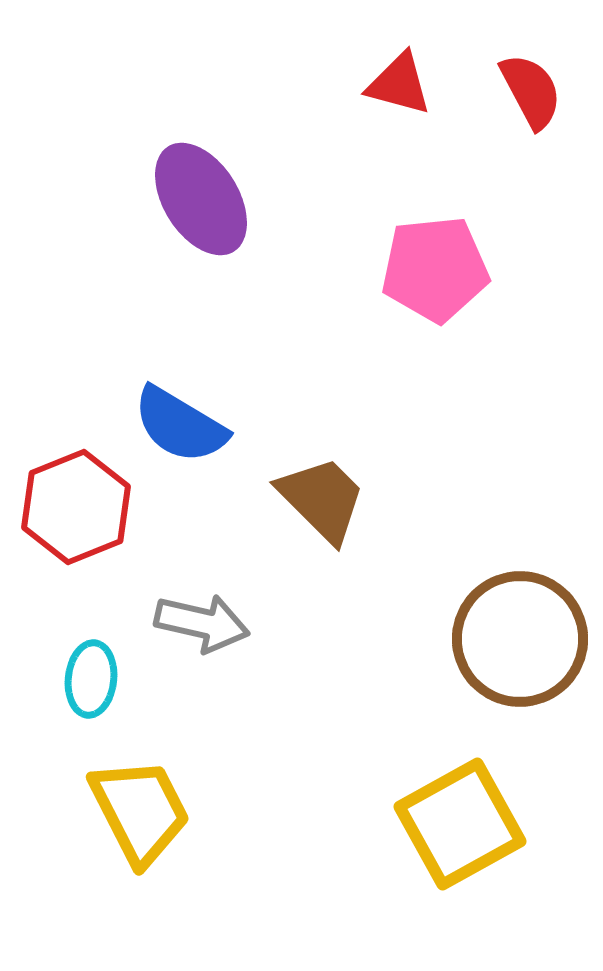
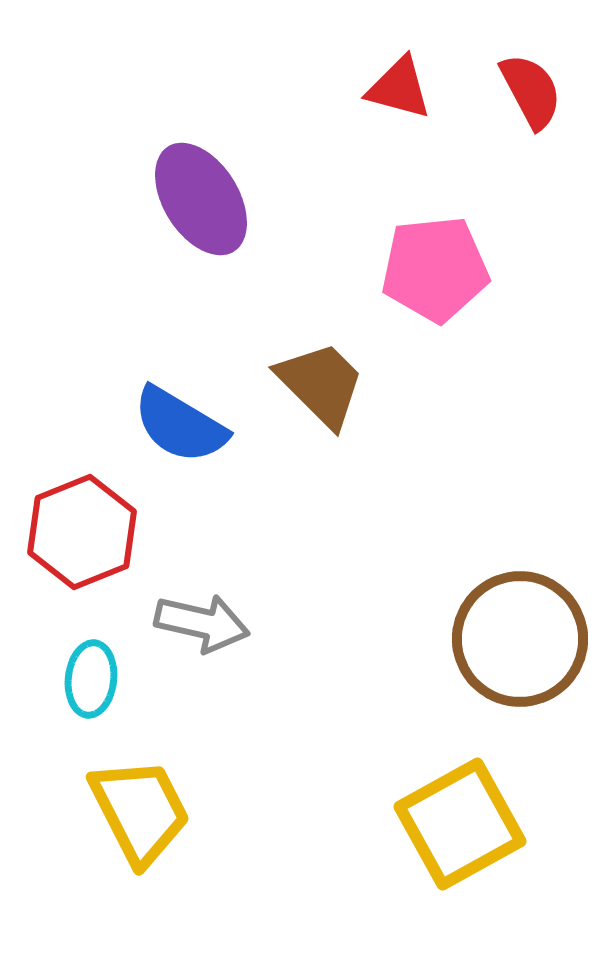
red triangle: moved 4 px down
brown trapezoid: moved 1 px left, 115 px up
red hexagon: moved 6 px right, 25 px down
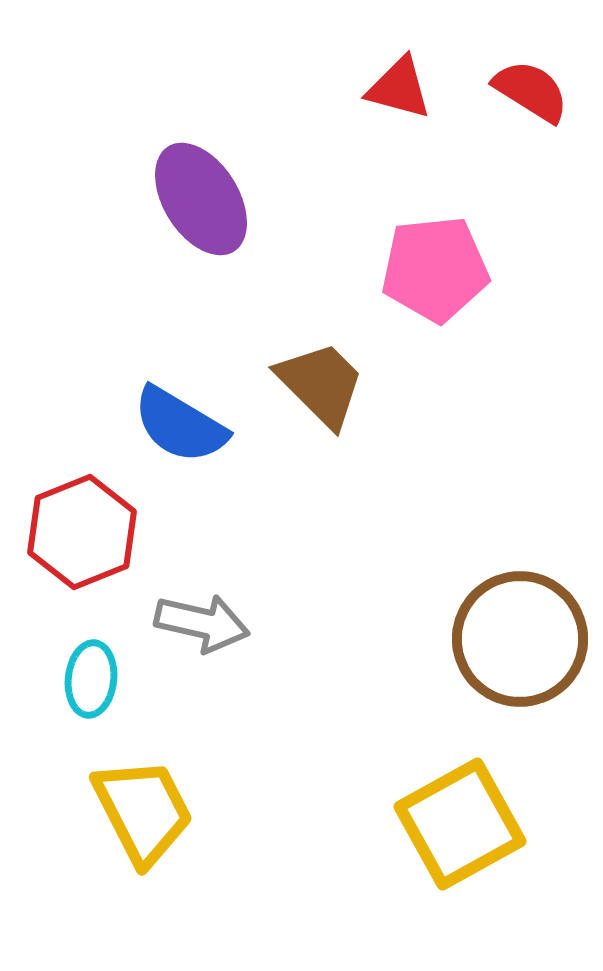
red semicircle: rotated 30 degrees counterclockwise
yellow trapezoid: moved 3 px right
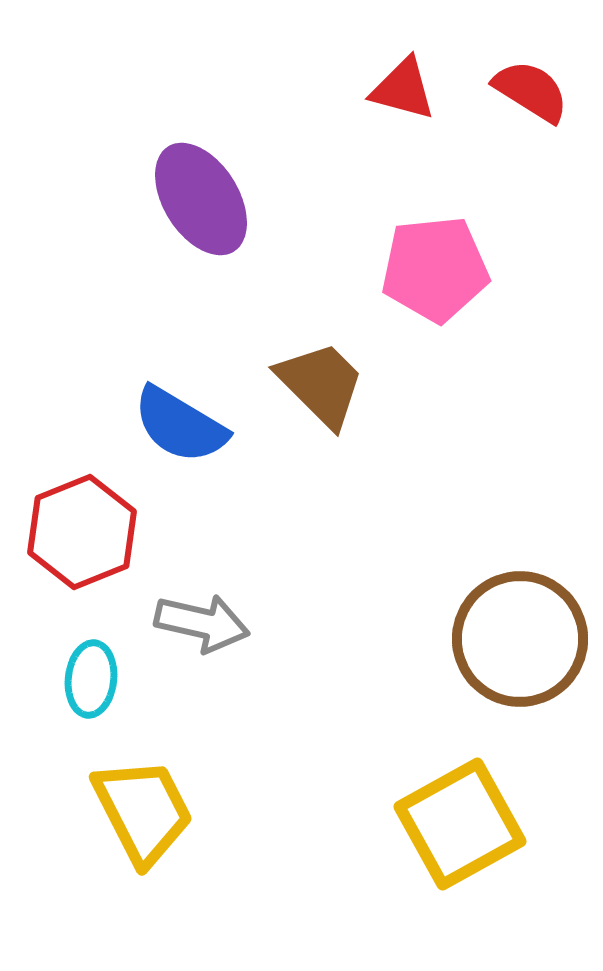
red triangle: moved 4 px right, 1 px down
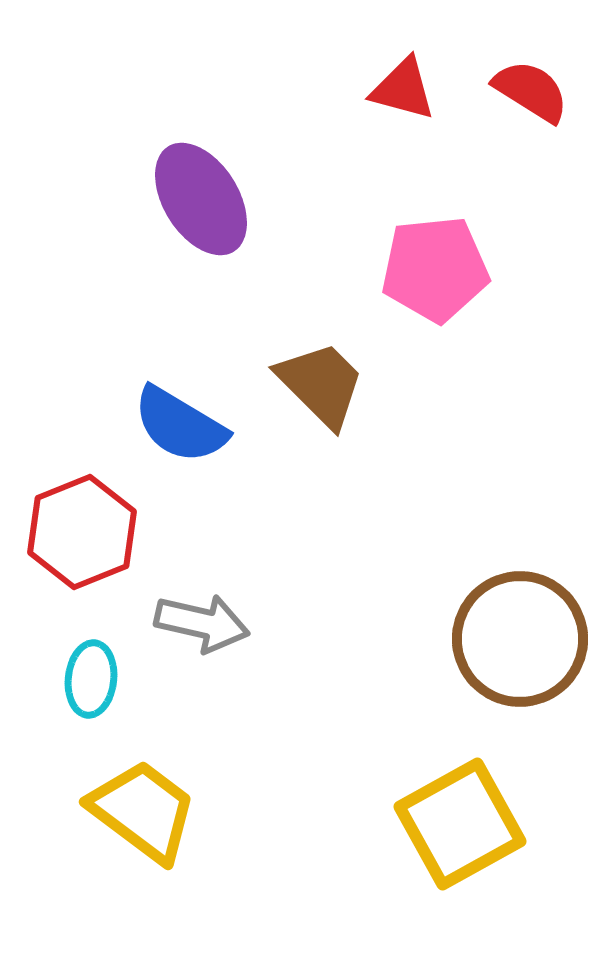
yellow trapezoid: rotated 26 degrees counterclockwise
